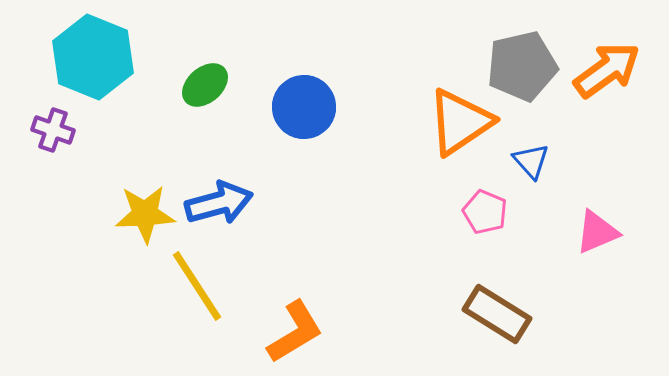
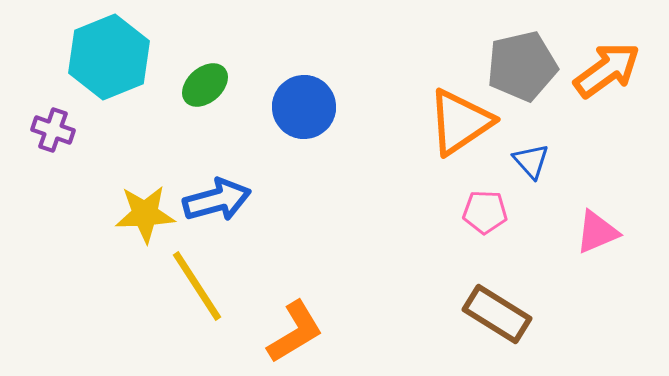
cyan hexagon: moved 16 px right; rotated 16 degrees clockwise
blue arrow: moved 2 px left, 3 px up
pink pentagon: rotated 21 degrees counterclockwise
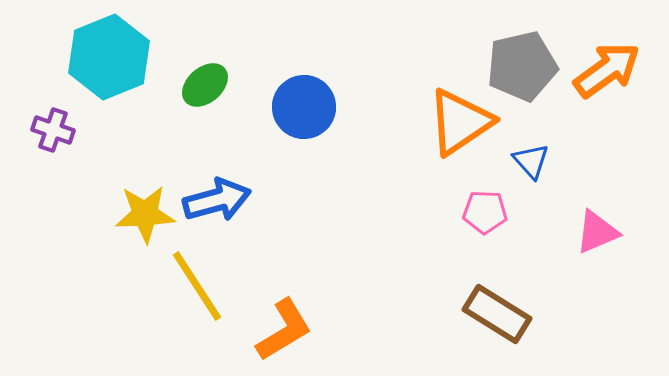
orange L-shape: moved 11 px left, 2 px up
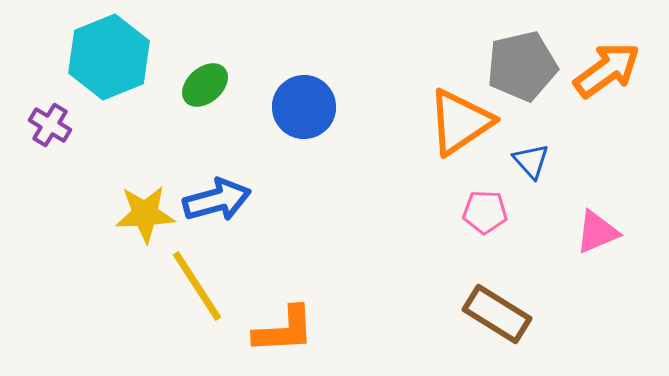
purple cross: moved 3 px left, 5 px up; rotated 12 degrees clockwise
orange L-shape: rotated 28 degrees clockwise
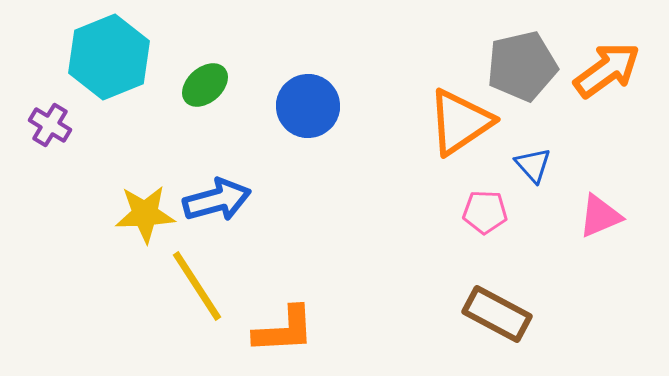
blue circle: moved 4 px right, 1 px up
blue triangle: moved 2 px right, 4 px down
pink triangle: moved 3 px right, 16 px up
brown rectangle: rotated 4 degrees counterclockwise
